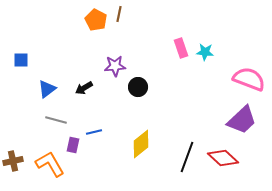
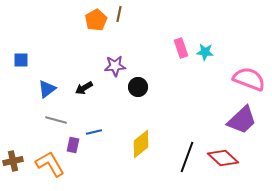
orange pentagon: rotated 15 degrees clockwise
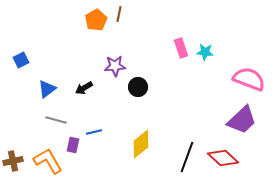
blue square: rotated 28 degrees counterclockwise
orange L-shape: moved 2 px left, 3 px up
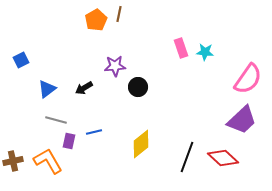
pink semicircle: moved 1 px left; rotated 104 degrees clockwise
purple rectangle: moved 4 px left, 4 px up
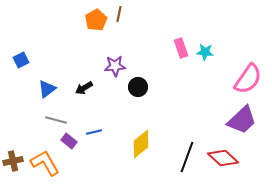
purple rectangle: rotated 63 degrees counterclockwise
orange L-shape: moved 3 px left, 2 px down
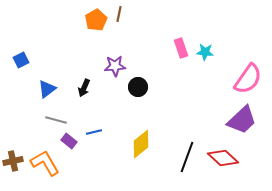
black arrow: rotated 36 degrees counterclockwise
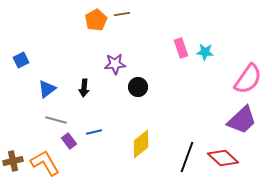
brown line: moved 3 px right; rotated 70 degrees clockwise
purple star: moved 2 px up
black arrow: rotated 18 degrees counterclockwise
purple rectangle: rotated 14 degrees clockwise
